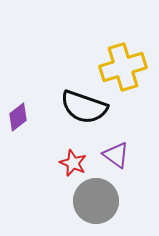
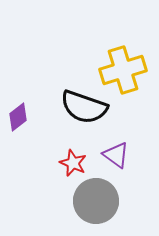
yellow cross: moved 3 px down
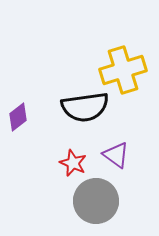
black semicircle: moved 1 px right; rotated 27 degrees counterclockwise
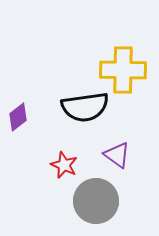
yellow cross: rotated 18 degrees clockwise
purple triangle: moved 1 px right
red star: moved 9 px left, 2 px down
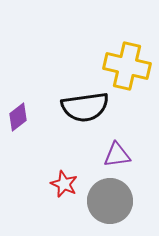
yellow cross: moved 4 px right, 4 px up; rotated 12 degrees clockwise
purple triangle: rotated 44 degrees counterclockwise
red star: moved 19 px down
gray circle: moved 14 px right
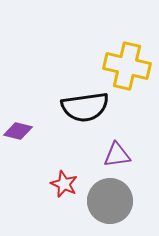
purple diamond: moved 14 px down; rotated 52 degrees clockwise
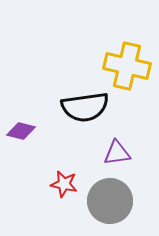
purple diamond: moved 3 px right
purple triangle: moved 2 px up
red star: rotated 12 degrees counterclockwise
